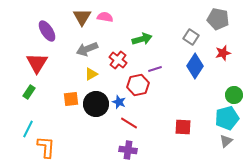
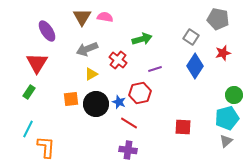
red hexagon: moved 2 px right, 8 px down
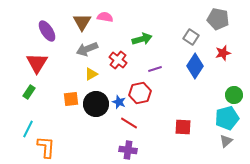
brown triangle: moved 5 px down
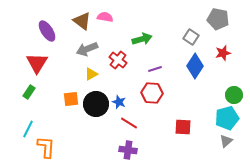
brown triangle: moved 1 px up; rotated 24 degrees counterclockwise
red hexagon: moved 12 px right; rotated 15 degrees clockwise
